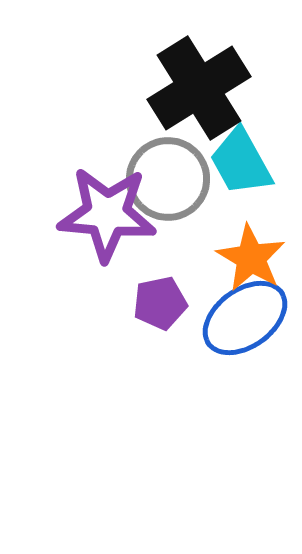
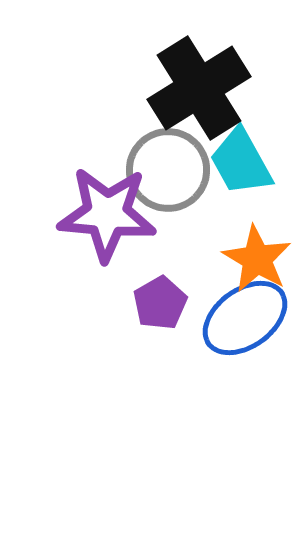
gray circle: moved 9 px up
orange star: moved 6 px right, 1 px down
purple pentagon: rotated 18 degrees counterclockwise
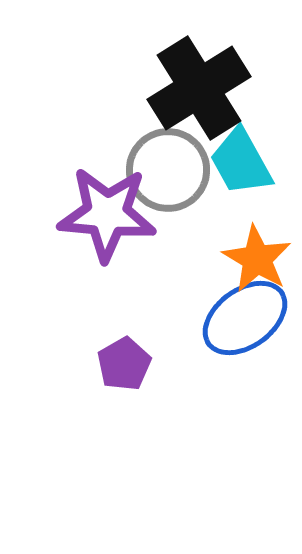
purple pentagon: moved 36 px left, 61 px down
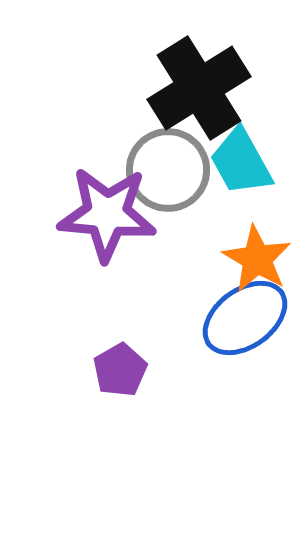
purple pentagon: moved 4 px left, 6 px down
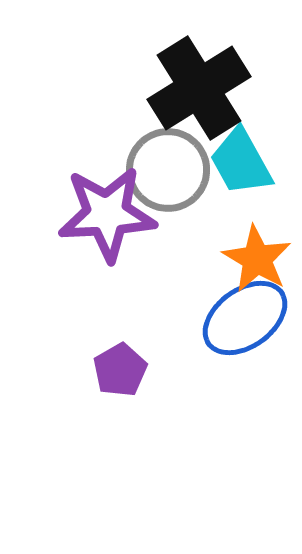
purple star: rotated 8 degrees counterclockwise
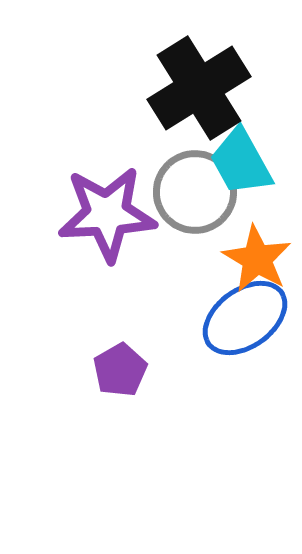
gray circle: moved 27 px right, 22 px down
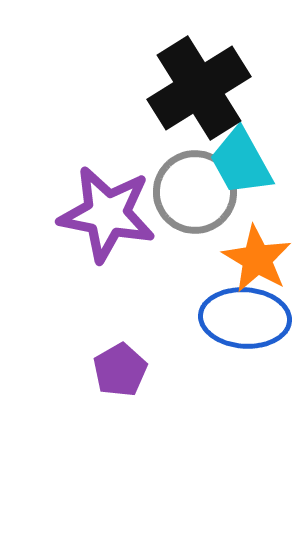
purple star: rotated 14 degrees clockwise
blue ellipse: rotated 40 degrees clockwise
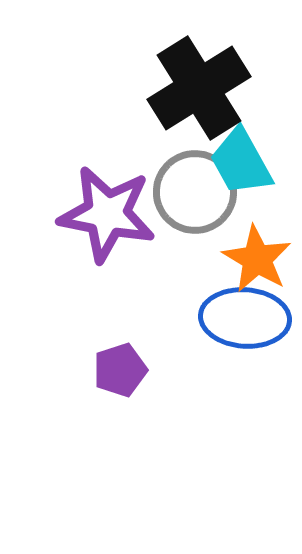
purple pentagon: rotated 12 degrees clockwise
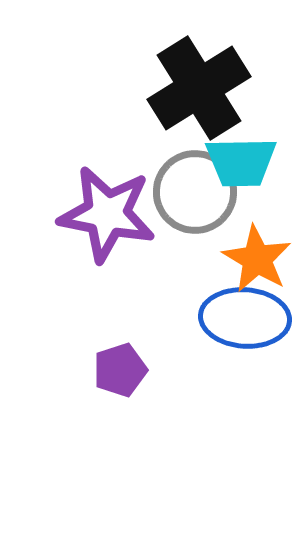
cyan trapezoid: rotated 62 degrees counterclockwise
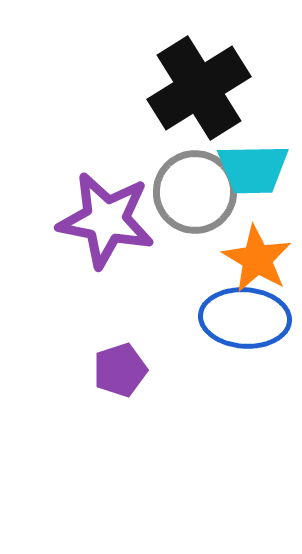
cyan trapezoid: moved 12 px right, 7 px down
purple star: moved 1 px left, 6 px down
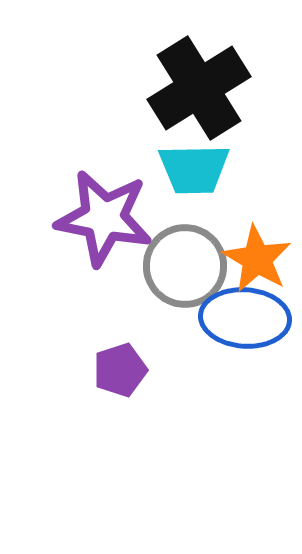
cyan trapezoid: moved 59 px left
gray circle: moved 10 px left, 74 px down
purple star: moved 2 px left, 2 px up
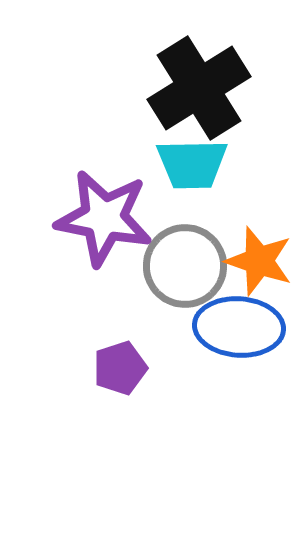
cyan trapezoid: moved 2 px left, 5 px up
orange star: moved 2 px right, 2 px down; rotated 12 degrees counterclockwise
blue ellipse: moved 6 px left, 9 px down
purple pentagon: moved 2 px up
